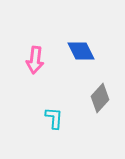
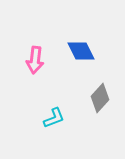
cyan L-shape: rotated 65 degrees clockwise
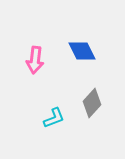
blue diamond: moved 1 px right
gray diamond: moved 8 px left, 5 px down
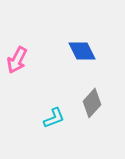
pink arrow: moved 18 px left; rotated 20 degrees clockwise
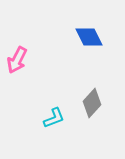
blue diamond: moved 7 px right, 14 px up
